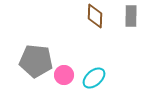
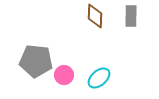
cyan ellipse: moved 5 px right
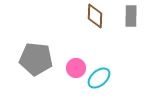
gray pentagon: moved 2 px up
pink circle: moved 12 px right, 7 px up
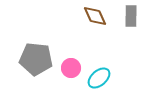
brown diamond: rotated 25 degrees counterclockwise
pink circle: moved 5 px left
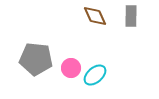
cyan ellipse: moved 4 px left, 3 px up
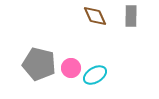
gray pentagon: moved 3 px right, 5 px down; rotated 8 degrees clockwise
cyan ellipse: rotated 10 degrees clockwise
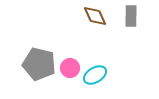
pink circle: moved 1 px left
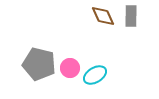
brown diamond: moved 8 px right
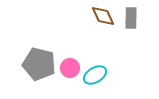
gray rectangle: moved 2 px down
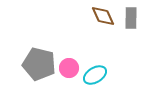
pink circle: moved 1 px left
